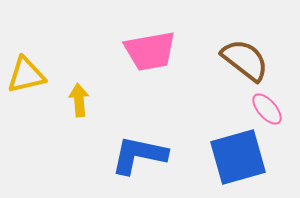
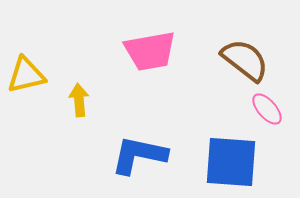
blue square: moved 7 px left, 5 px down; rotated 20 degrees clockwise
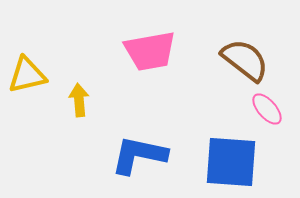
yellow triangle: moved 1 px right
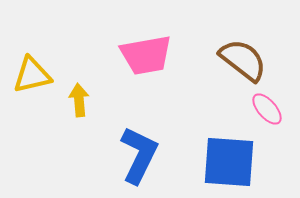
pink trapezoid: moved 4 px left, 4 px down
brown semicircle: moved 2 px left
yellow triangle: moved 5 px right
blue L-shape: rotated 104 degrees clockwise
blue square: moved 2 px left
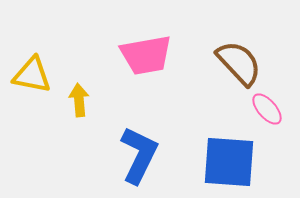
brown semicircle: moved 4 px left, 3 px down; rotated 9 degrees clockwise
yellow triangle: rotated 24 degrees clockwise
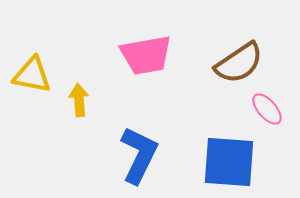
brown semicircle: rotated 99 degrees clockwise
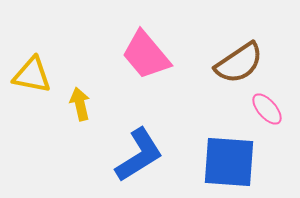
pink trapezoid: rotated 60 degrees clockwise
yellow arrow: moved 1 px right, 4 px down; rotated 8 degrees counterclockwise
blue L-shape: rotated 32 degrees clockwise
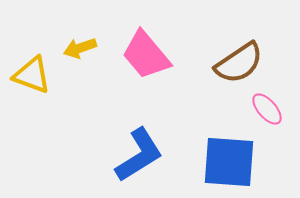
yellow triangle: rotated 9 degrees clockwise
yellow arrow: moved 56 px up; rotated 96 degrees counterclockwise
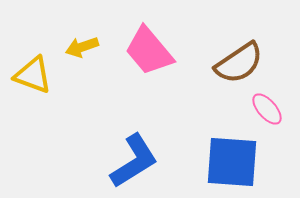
yellow arrow: moved 2 px right, 1 px up
pink trapezoid: moved 3 px right, 4 px up
yellow triangle: moved 1 px right
blue L-shape: moved 5 px left, 6 px down
blue square: moved 3 px right
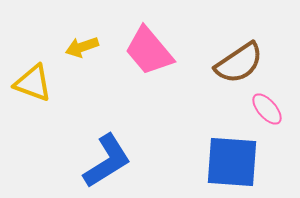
yellow triangle: moved 8 px down
blue L-shape: moved 27 px left
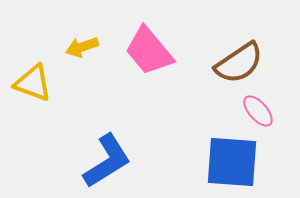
pink ellipse: moved 9 px left, 2 px down
